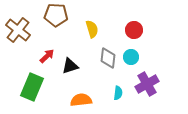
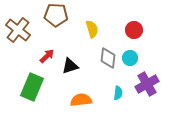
cyan circle: moved 1 px left, 1 px down
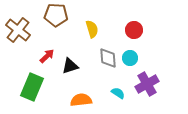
gray diamond: rotated 10 degrees counterclockwise
cyan semicircle: rotated 64 degrees counterclockwise
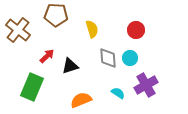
red circle: moved 2 px right
purple cross: moved 1 px left, 1 px down
orange semicircle: rotated 15 degrees counterclockwise
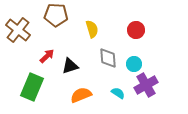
cyan circle: moved 4 px right, 6 px down
orange semicircle: moved 5 px up
